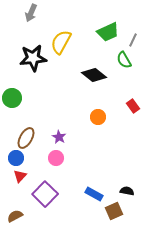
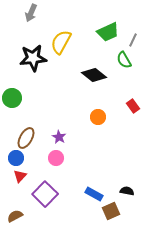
brown square: moved 3 px left
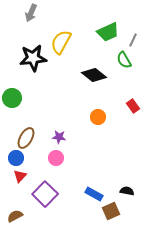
purple star: rotated 24 degrees counterclockwise
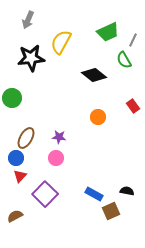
gray arrow: moved 3 px left, 7 px down
black star: moved 2 px left
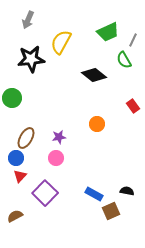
black star: moved 1 px down
orange circle: moved 1 px left, 7 px down
purple star: rotated 16 degrees counterclockwise
purple square: moved 1 px up
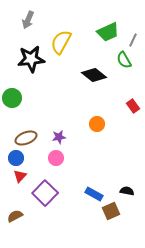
brown ellipse: rotated 40 degrees clockwise
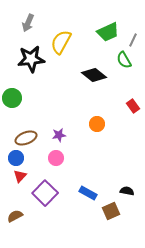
gray arrow: moved 3 px down
purple star: moved 2 px up
blue rectangle: moved 6 px left, 1 px up
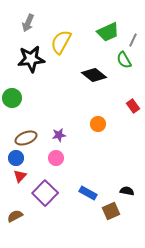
orange circle: moved 1 px right
